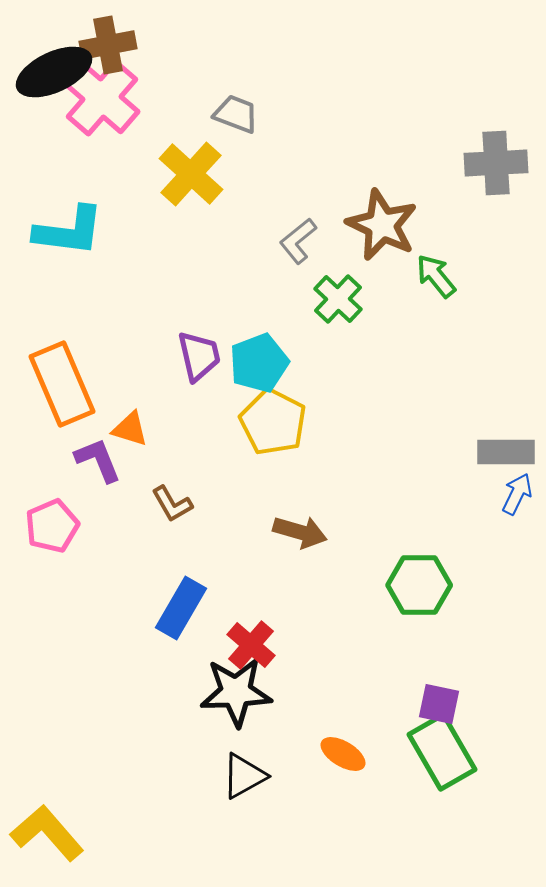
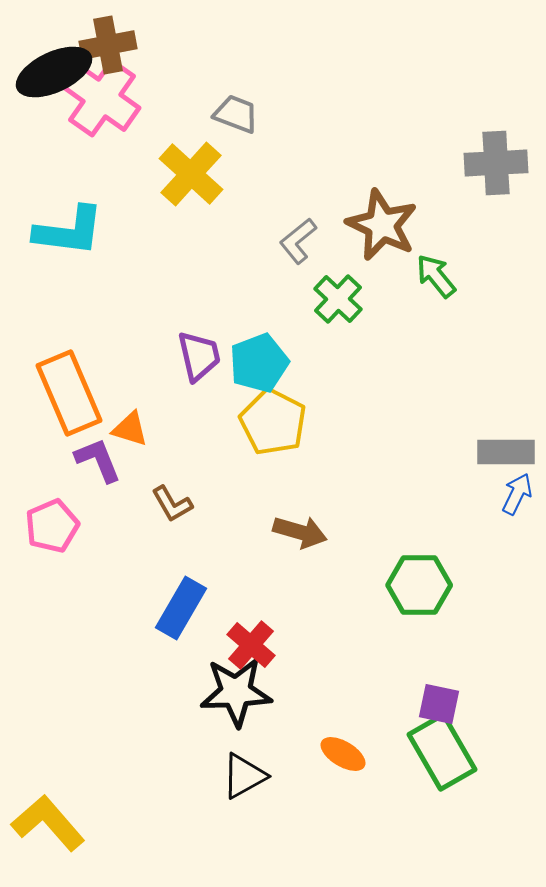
pink cross: rotated 6 degrees counterclockwise
orange rectangle: moved 7 px right, 9 px down
yellow L-shape: moved 1 px right, 10 px up
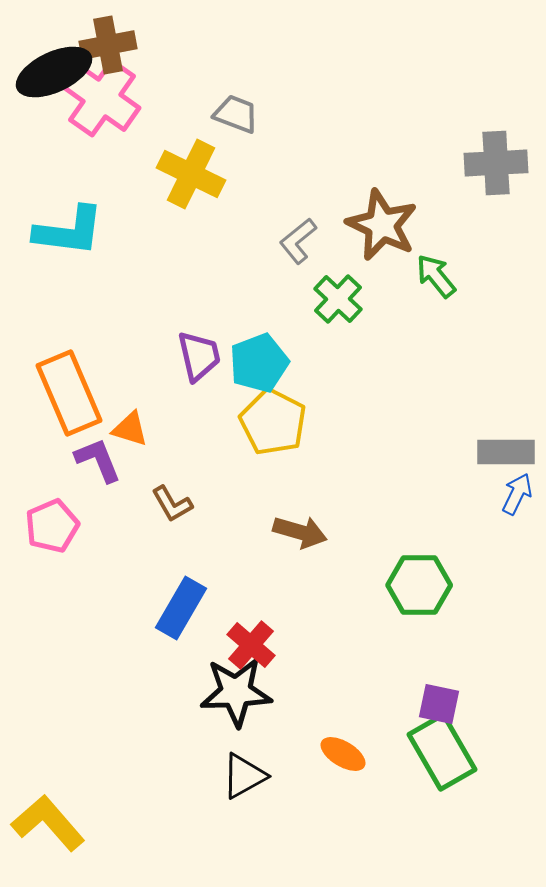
yellow cross: rotated 16 degrees counterclockwise
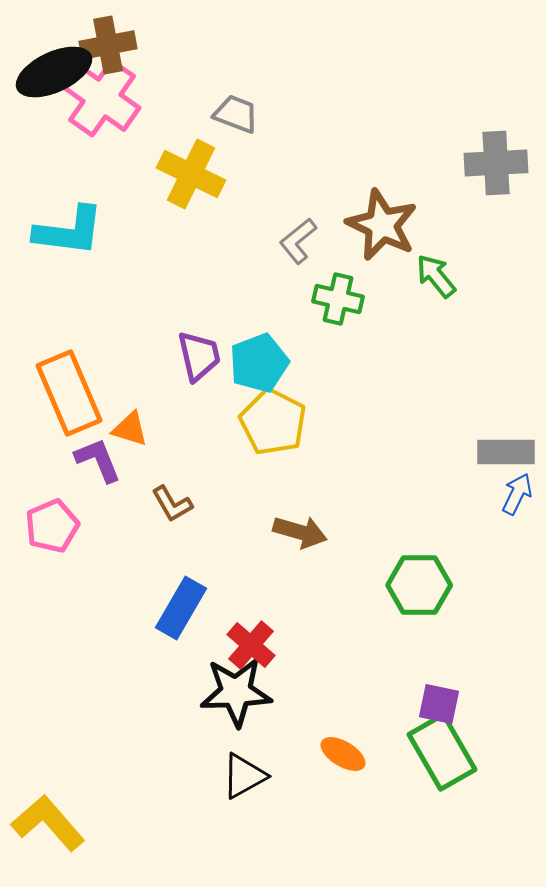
green cross: rotated 30 degrees counterclockwise
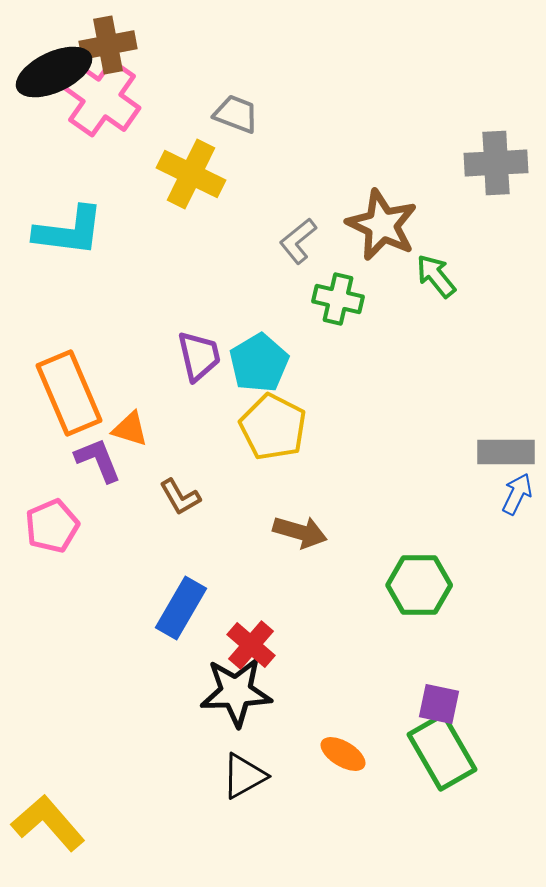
cyan pentagon: rotated 10 degrees counterclockwise
yellow pentagon: moved 5 px down
brown L-shape: moved 8 px right, 7 px up
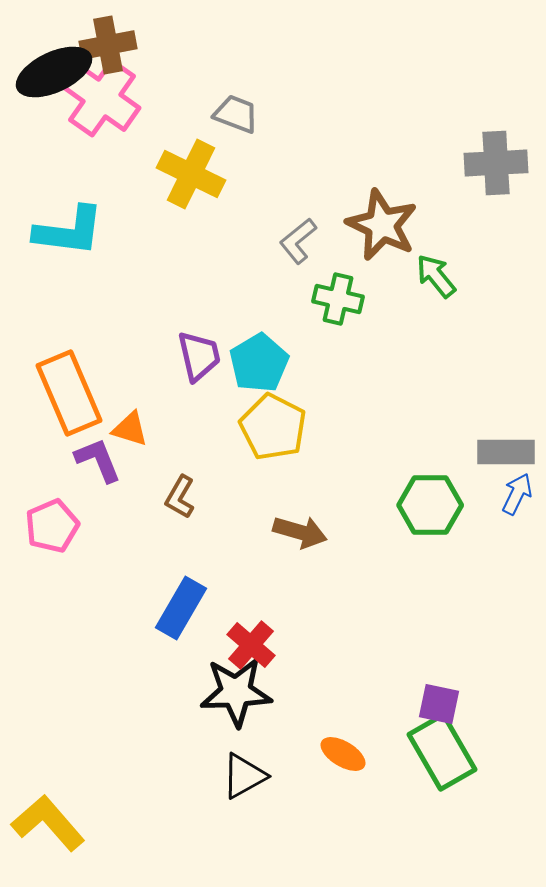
brown L-shape: rotated 60 degrees clockwise
green hexagon: moved 11 px right, 80 px up
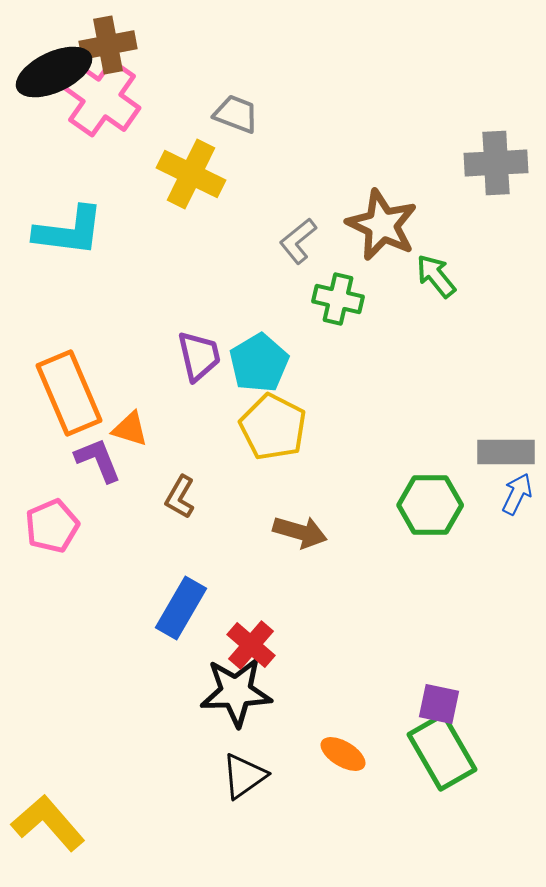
black triangle: rotated 6 degrees counterclockwise
